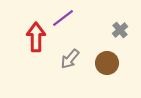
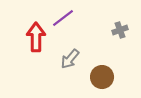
gray cross: rotated 21 degrees clockwise
brown circle: moved 5 px left, 14 px down
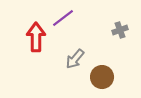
gray arrow: moved 5 px right
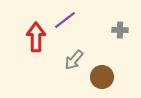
purple line: moved 2 px right, 2 px down
gray cross: rotated 21 degrees clockwise
gray arrow: moved 1 px left, 1 px down
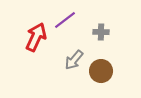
gray cross: moved 19 px left, 2 px down
red arrow: rotated 24 degrees clockwise
brown circle: moved 1 px left, 6 px up
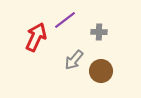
gray cross: moved 2 px left
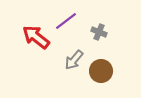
purple line: moved 1 px right, 1 px down
gray cross: rotated 21 degrees clockwise
red arrow: rotated 76 degrees counterclockwise
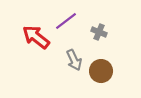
gray arrow: rotated 65 degrees counterclockwise
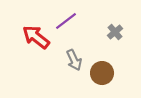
gray cross: moved 16 px right; rotated 28 degrees clockwise
brown circle: moved 1 px right, 2 px down
